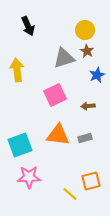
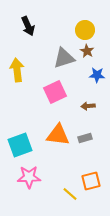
blue star: rotated 28 degrees clockwise
pink square: moved 3 px up
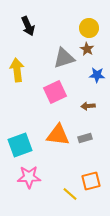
yellow circle: moved 4 px right, 2 px up
brown star: moved 2 px up
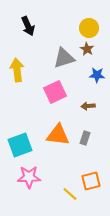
gray rectangle: rotated 56 degrees counterclockwise
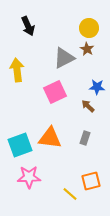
gray triangle: rotated 10 degrees counterclockwise
blue star: moved 12 px down
brown arrow: rotated 48 degrees clockwise
orange triangle: moved 8 px left, 3 px down
